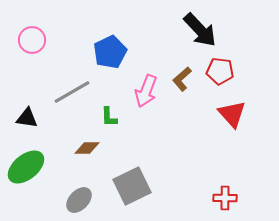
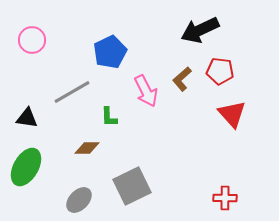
black arrow: rotated 108 degrees clockwise
pink arrow: rotated 48 degrees counterclockwise
green ellipse: rotated 21 degrees counterclockwise
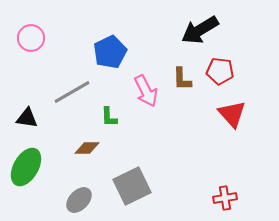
black arrow: rotated 6 degrees counterclockwise
pink circle: moved 1 px left, 2 px up
brown L-shape: rotated 50 degrees counterclockwise
red cross: rotated 10 degrees counterclockwise
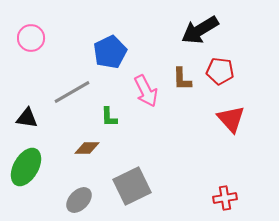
red triangle: moved 1 px left, 5 px down
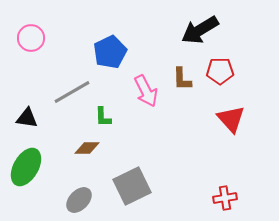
red pentagon: rotated 8 degrees counterclockwise
green L-shape: moved 6 px left
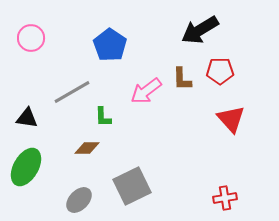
blue pentagon: moved 7 px up; rotated 12 degrees counterclockwise
pink arrow: rotated 80 degrees clockwise
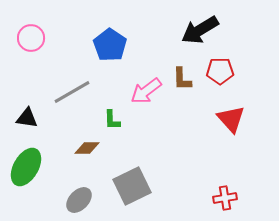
green L-shape: moved 9 px right, 3 px down
